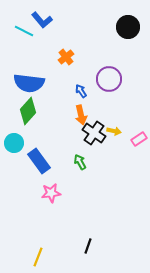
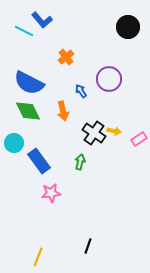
blue semicircle: rotated 20 degrees clockwise
green diamond: rotated 68 degrees counterclockwise
orange arrow: moved 18 px left, 4 px up
green arrow: rotated 42 degrees clockwise
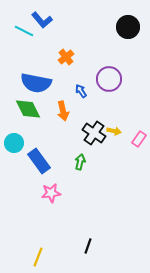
blue semicircle: moved 7 px right; rotated 16 degrees counterclockwise
green diamond: moved 2 px up
pink rectangle: rotated 21 degrees counterclockwise
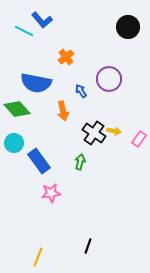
green diamond: moved 11 px left; rotated 16 degrees counterclockwise
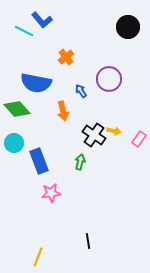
black cross: moved 2 px down
blue rectangle: rotated 15 degrees clockwise
black line: moved 5 px up; rotated 28 degrees counterclockwise
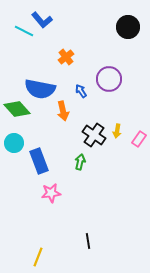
blue semicircle: moved 4 px right, 6 px down
yellow arrow: moved 3 px right; rotated 88 degrees clockwise
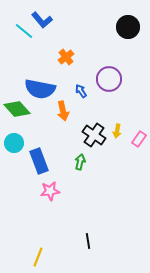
cyan line: rotated 12 degrees clockwise
pink star: moved 1 px left, 2 px up
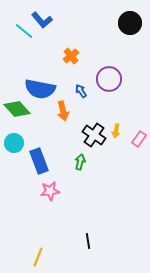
black circle: moved 2 px right, 4 px up
orange cross: moved 5 px right, 1 px up
yellow arrow: moved 1 px left
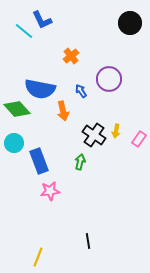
blue L-shape: rotated 15 degrees clockwise
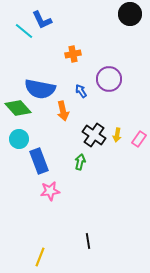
black circle: moved 9 px up
orange cross: moved 2 px right, 2 px up; rotated 28 degrees clockwise
green diamond: moved 1 px right, 1 px up
yellow arrow: moved 1 px right, 4 px down
cyan circle: moved 5 px right, 4 px up
yellow line: moved 2 px right
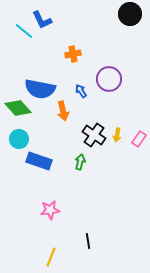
blue rectangle: rotated 50 degrees counterclockwise
pink star: moved 19 px down
yellow line: moved 11 px right
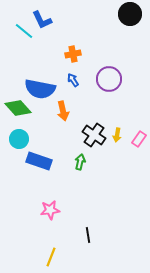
blue arrow: moved 8 px left, 11 px up
black line: moved 6 px up
